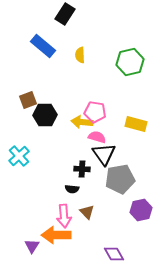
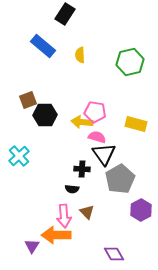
gray pentagon: rotated 20 degrees counterclockwise
purple hexagon: rotated 15 degrees counterclockwise
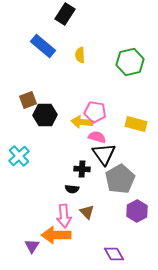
purple hexagon: moved 4 px left, 1 px down
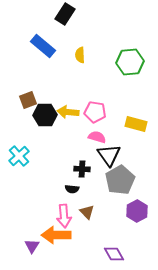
green hexagon: rotated 8 degrees clockwise
yellow arrow: moved 14 px left, 10 px up
black triangle: moved 5 px right, 1 px down
gray pentagon: moved 1 px down
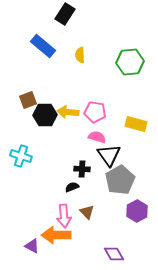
cyan cross: moved 2 px right; rotated 30 degrees counterclockwise
black semicircle: moved 2 px up; rotated 152 degrees clockwise
purple triangle: rotated 35 degrees counterclockwise
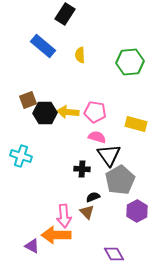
black hexagon: moved 2 px up
black semicircle: moved 21 px right, 10 px down
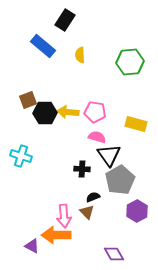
black rectangle: moved 6 px down
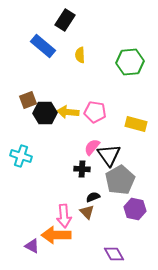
pink semicircle: moved 5 px left, 10 px down; rotated 66 degrees counterclockwise
purple hexagon: moved 2 px left, 2 px up; rotated 20 degrees counterclockwise
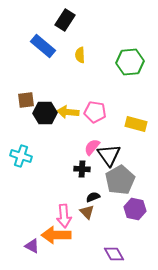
brown square: moved 2 px left; rotated 12 degrees clockwise
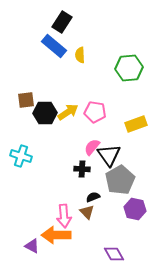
black rectangle: moved 3 px left, 2 px down
blue rectangle: moved 11 px right
green hexagon: moved 1 px left, 6 px down
yellow arrow: rotated 140 degrees clockwise
yellow rectangle: rotated 35 degrees counterclockwise
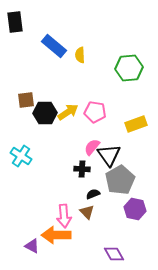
black rectangle: moved 47 px left; rotated 40 degrees counterclockwise
cyan cross: rotated 15 degrees clockwise
black semicircle: moved 3 px up
